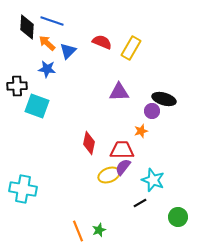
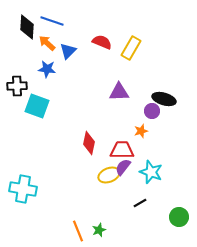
cyan star: moved 2 px left, 8 px up
green circle: moved 1 px right
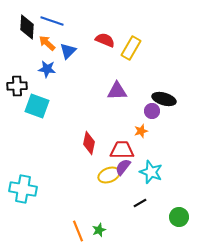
red semicircle: moved 3 px right, 2 px up
purple triangle: moved 2 px left, 1 px up
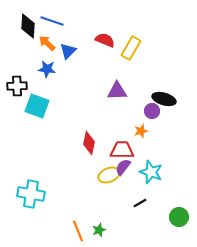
black diamond: moved 1 px right, 1 px up
cyan cross: moved 8 px right, 5 px down
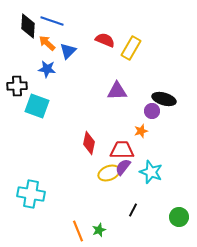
yellow ellipse: moved 2 px up
black line: moved 7 px left, 7 px down; rotated 32 degrees counterclockwise
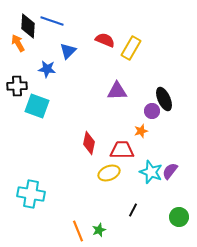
orange arrow: moved 29 px left; rotated 18 degrees clockwise
black ellipse: rotated 50 degrees clockwise
purple semicircle: moved 47 px right, 4 px down
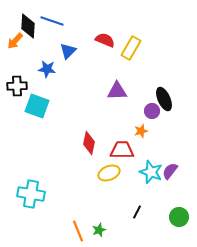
orange arrow: moved 3 px left, 2 px up; rotated 108 degrees counterclockwise
black line: moved 4 px right, 2 px down
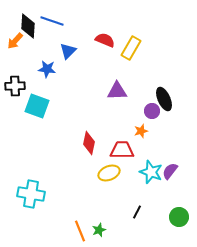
black cross: moved 2 px left
orange line: moved 2 px right
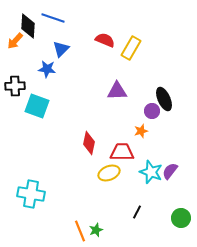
blue line: moved 1 px right, 3 px up
blue triangle: moved 7 px left, 2 px up
red trapezoid: moved 2 px down
green circle: moved 2 px right, 1 px down
green star: moved 3 px left
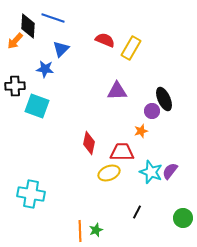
blue star: moved 2 px left
green circle: moved 2 px right
orange line: rotated 20 degrees clockwise
